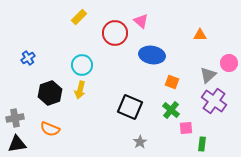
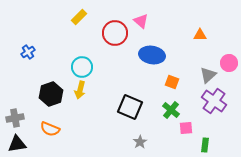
blue cross: moved 6 px up
cyan circle: moved 2 px down
black hexagon: moved 1 px right, 1 px down
green rectangle: moved 3 px right, 1 px down
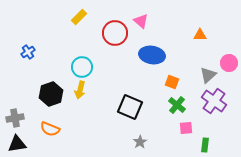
green cross: moved 6 px right, 5 px up
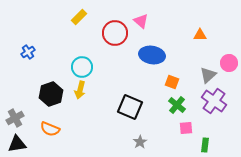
gray cross: rotated 18 degrees counterclockwise
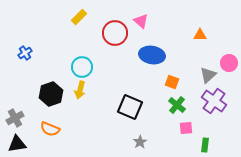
blue cross: moved 3 px left, 1 px down
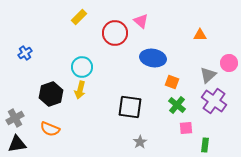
blue ellipse: moved 1 px right, 3 px down
black square: rotated 15 degrees counterclockwise
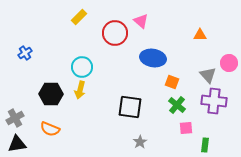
gray triangle: rotated 30 degrees counterclockwise
black hexagon: rotated 20 degrees clockwise
purple cross: rotated 30 degrees counterclockwise
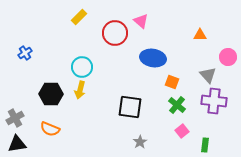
pink circle: moved 1 px left, 6 px up
pink square: moved 4 px left, 3 px down; rotated 32 degrees counterclockwise
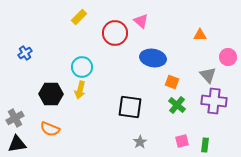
pink square: moved 10 px down; rotated 24 degrees clockwise
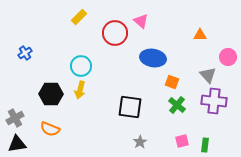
cyan circle: moved 1 px left, 1 px up
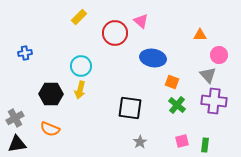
blue cross: rotated 24 degrees clockwise
pink circle: moved 9 px left, 2 px up
black square: moved 1 px down
